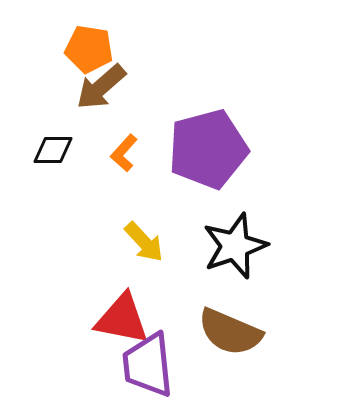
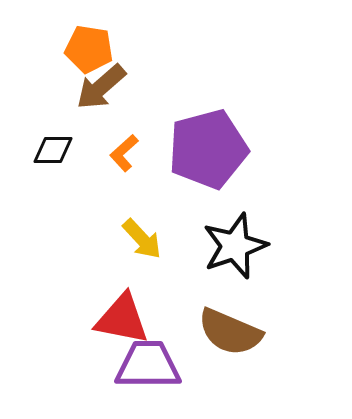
orange L-shape: rotated 6 degrees clockwise
yellow arrow: moved 2 px left, 3 px up
purple trapezoid: rotated 96 degrees clockwise
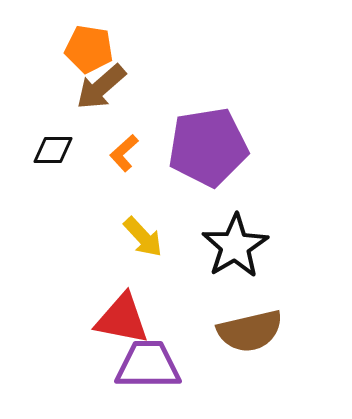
purple pentagon: moved 2 px up; rotated 6 degrees clockwise
yellow arrow: moved 1 px right, 2 px up
black star: rotated 12 degrees counterclockwise
brown semicircle: moved 20 px right, 1 px up; rotated 36 degrees counterclockwise
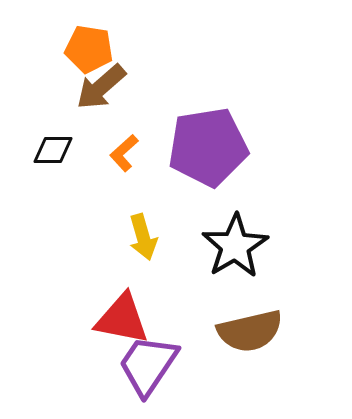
yellow arrow: rotated 27 degrees clockwise
purple trapezoid: rotated 56 degrees counterclockwise
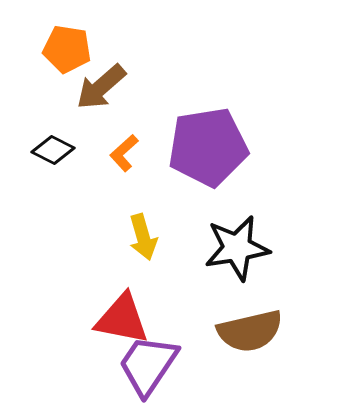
orange pentagon: moved 22 px left
black diamond: rotated 27 degrees clockwise
black star: moved 2 px right, 2 px down; rotated 22 degrees clockwise
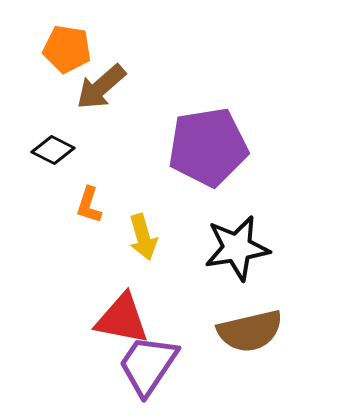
orange L-shape: moved 35 px left, 52 px down; rotated 30 degrees counterclockwise
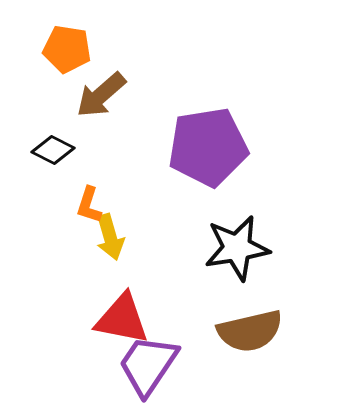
brown arrow: moved 8 px down
yellow arrow: moved 33 px left
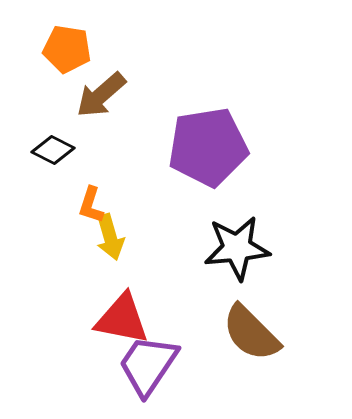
orange L-shape: moved 2 px right
black star: rotated 4 degrees clockwise
brown semicircle: moved 1 px right, 2 px down; rotated 58 degrees clockwise
